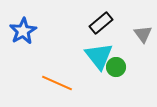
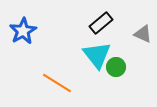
gray triangle: rotated 30 degrees counterclockwise
cyan triangle: moved 2 px left, 1 px up
orange line: rotated 8 degrees clockwise
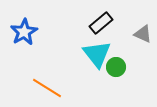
blue star: moved 1 px right, 1 px down
cyan triangle: moved 1 px up
orange line: moved 10 px left, 5 px down
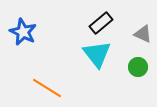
blue star: moved 1 px left; rotated 16 degrees counterclockwise
green circle: moved 22 px right
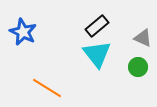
black rectangle: moved 4 px left, 3 px down
gray triangle: moved 4 px down
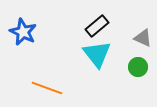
orange line: rotated 12 degrees counterclockwise
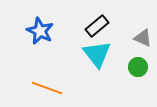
blue star: moved 17 px right, 1 px up
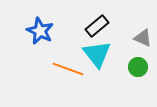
orange line: moved 21 px right, 19 px up
